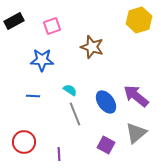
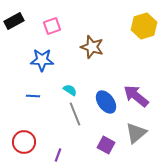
yellow hexagon: moved 5 px right, 6 px down
purple line: moved 1 px left, 1 px down; rotated 24 degrees clockwise
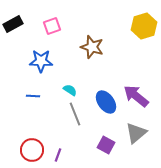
black rectangle: moved 1 px left, 3 px down
blue star: moved 1 px left, 1 px down
red circle: moved 8 px right, 8 px down
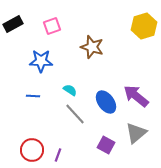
gray line: rotated 20 degrees counterclockwise
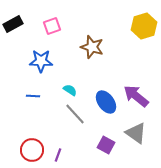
gray triangle: rotated 45 degrees counterclockwise
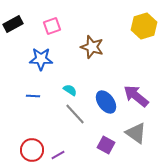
blue star: moved 2 px up
purple line: rotated 40 degrees clockwise
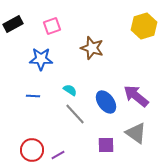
brown star: moved 1 px down
purple square: rotated 30 degrees counterclockwise
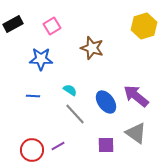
pink square: rotated 12 degrees counterclockwise
purple line: moved 9 px up
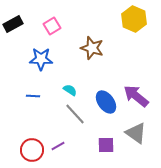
yellow hexagon: moved 10 px left, 7 px up; rotated 20 degrees counterclockwise
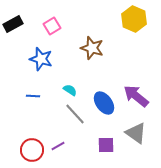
blue star: rotated 15 degrees clockwise
blue ellipse: moved 2 px left, 1 px down
